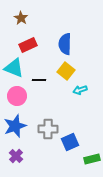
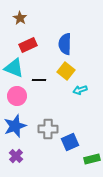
brown star: moved 1 px left
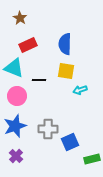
yellow square: rotated 30 degrees counterclockwise
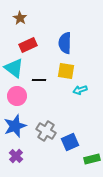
blue semicircle: moved 1 px up
cyan triangle: rotated 15 degrees clockwise
gray cross: moved 2 px left, 2 px down; rotated 30 degrees clockwise
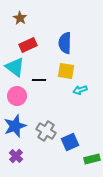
cyan triangle: moved 1 px right, 1 px up
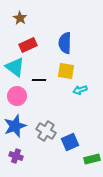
purple cross: rotated 24 degrees counterclockwise
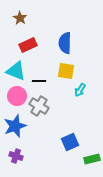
cyan triangle: moved 1 px right, 4 px down; rotated 15 degrees counterclockwise
black line: moved 1 px down
cyan arrow: rotated 40 degrees counterclockwise
gray cross: moved 7 px left, 25 px up
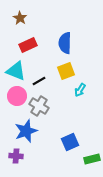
yellow square: rotated 30 degrees counterclockwise
black line: rotated 32 degrees counterclockwise
blue star: moved 11 px right, 5 px down
purple cross: rotated 16 degrees counterclockwise
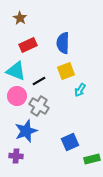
blue semicircle: moved 2 px left
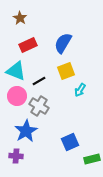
blue semicircle: rotated 30 degrees clockwise
blue star: rotated 10 degrees counterclockwise
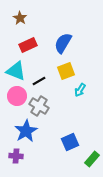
green rectangle: rotated 35 degrees counterclockwise
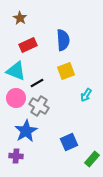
blue semicircle: moved 3 px up; rotated 145 degrees clockwise
black line: moved 2 px left, 2 px down
cyan arrow: moved 6 px right, 5 px down
pink circle: moved 1 px left, 2 px down
blue square: moved 1 px left
